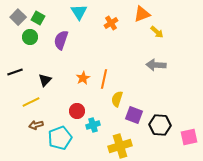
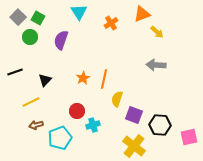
yellow cross: moved 14 px right; rotated 35 degrees counterclockwise
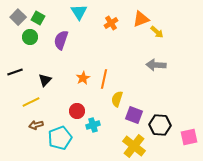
orange triangle: moved 1 px left, 5 px down
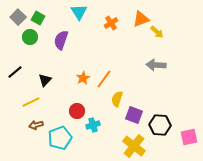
black line: rotated 21 degrees counterclockwise
orange line: rotated 24 degrees clockwise
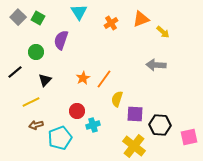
yellow arrow: moved 6 px right
green circle: moved 6 px right, 15 px down
purple square: moved 1 px right, 1 px up; rotated 18 degrees counterclockwise
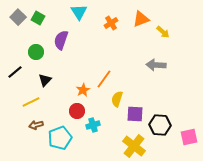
orange star: moved 12 px down
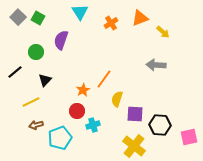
cyan triangle: moved 1 px right
orange triangle: moved 1 px left, 1 px up
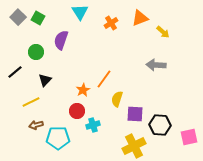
cyan pentagon: moved 2 px left; rotated 20 degrees clockwise
yellow cross: rotated 25 degrees clockwise
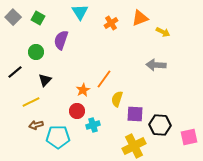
gray square: moved 5 px left
yellow arrow: rotated 16 degrees counterclockwise
cyan pentagon: moved 1 px up
